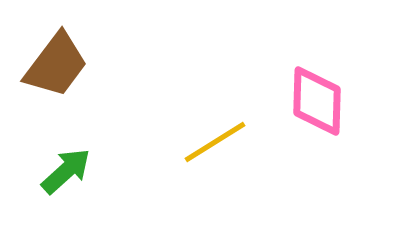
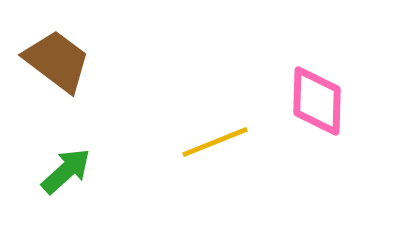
brown trapezoid: moved 1 px right, 4 px up; rotated 90 degrees counterclockwise
yellow line: rotated 10 degrees clockwise
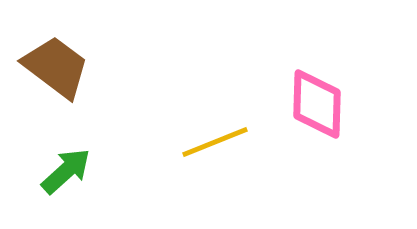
brown trapezoid: moved 1 px left, 6 px down
pink diamond: moved 3 px down
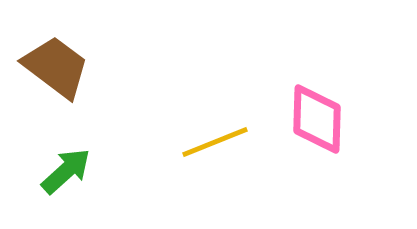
pink diamond: moved 15 px down
